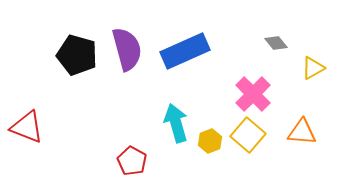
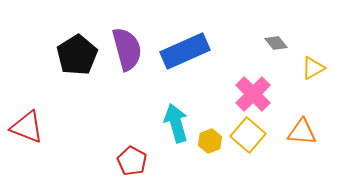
black pentagon: rotated 24 degrees clockwise
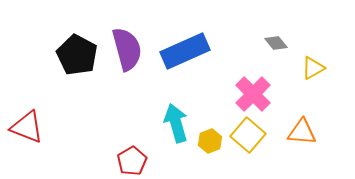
black pentagon: rotated 12 degrees counterclockwise
red pentagon: rotated 12 degrees clockwise
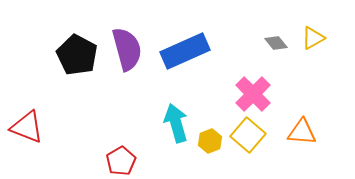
yellow triangle: moved 30 px up
red pentagon: moved 11 px left
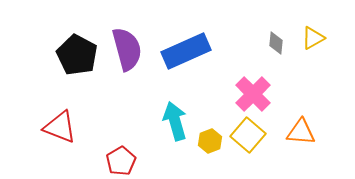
gray diamond: rotated 45 degrees clockwise
blue rectangle: moved 1 px right
cyan arrow: moved 1 px left, 2 px up
red triangle: moved 33 px right
orange triangle: moved 1 px left
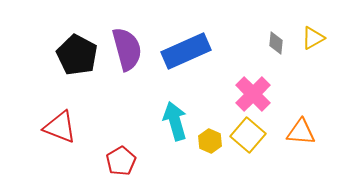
yellow hexagon: rotated 15 degrees counterclockwise
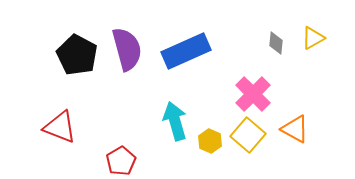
orange triangle: moved 6 px left, 3 px up; rotated 24 degrees clockwise
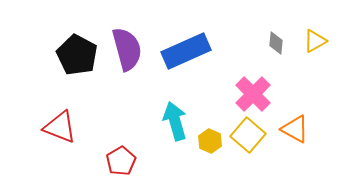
yellow triangle: moved 2 px right, 3 px down
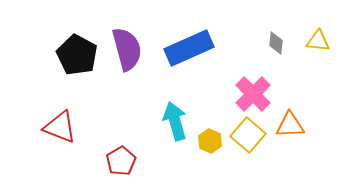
yellow triangle: moved 3 px right; rotated 35 degrees clockwise
blue rectangle: moved 3 px right, 3 px up
orange triangle: moved 5 px left, 4 px up; rotated 32 degrees counterclockwise
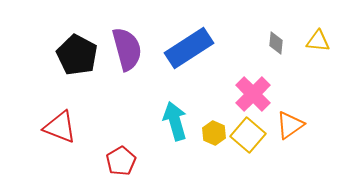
blue rectangle: rotated 9 degrees counterclockwise
orange triangle: rotated 32 degrees counterclockwise
yellow hexagon: moved 4 px right, 8 px up
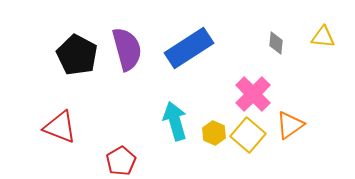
yellow triangle: moved 5 px right, 4 px up
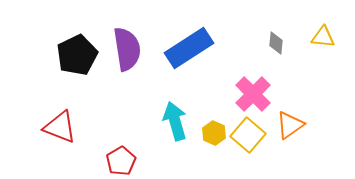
purple semicircle: rotated 6 degrees clockwise
black pentagon: rotated 18 degrees clockwise
